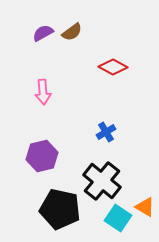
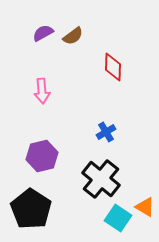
brown semicircle: moved 1 px right, 4 px down
red diamond: rotated 64 degrees clockwise
pink arrow: moved 1 px left, 1 px up
black cross: moved 1 px left, 2 px up
black pentagon: moved 29 px left; rotated 21 degrees clockwise
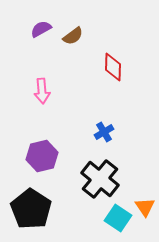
purple semicircle: moved 2 px left, 4 px up
blue cross: moved 2 px left
black cross: moved 1 px left
orange triangle: rotated 25 degrees clockwise
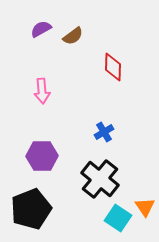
purple hexagon: rotated 12 degrees clockwise
black pentagon: rotated 18 degrees clockwise
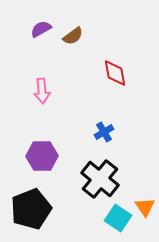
red diamond: moved 2 px right, 6 px down; rotated 12 degrees counterclockwise
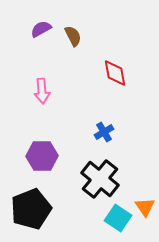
brown semicircle: rotated 80 degrees counterclockwise
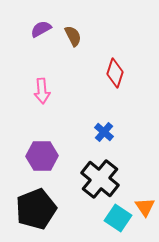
red diamond: rotated 28 degrees clockwise
blue cross: rotated 18 degrees counterclockwise
black pentagon: moved 5 px right
